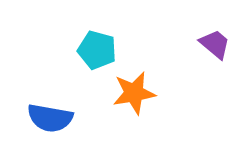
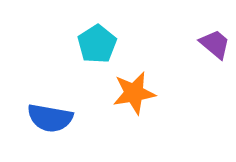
cyan pentagon: moved 6 px up; rotated 24 degrees clockwise
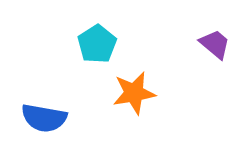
blue semicircle: moved 6 px left
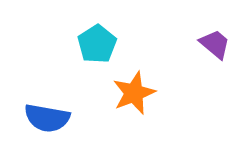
orange star: rotated 12 degrees counterclockwise
blue semicircle: moved 3 px right
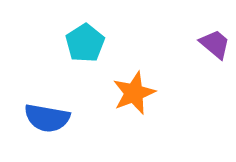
cyan pentagon: moved 12 px left, 1 px up
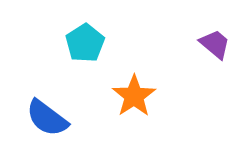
orange star: moved 3 px down; rotated 12 degrees counterclockwise
blue semicircle: rotated 27 degrees clockwise
